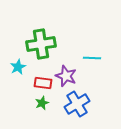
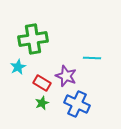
green cross: moved 8 px left, 5 px up
red rectangle: moved 1 px left; rotated 24 degrees clockwise
blue cross: rotated 35 degrees counterclockwise
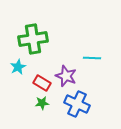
green star: rotated 16 degrees clockwise
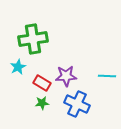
cyan line: moved 15 px right, 18 px down
purple star: rotated 25 degrees counterclockwise
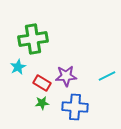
cyan line: rotated 30 degrees counterclockwise
blue cross: moved 2 px left, 3 px down; rotated 20 degrees counterclockwise
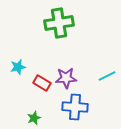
green cross: moved 26 px right, 16 px up
cyan star: rotated 14 degrees clockwise
purple star: moved 2 px down
green star: moved 8 px left, 15 px down; rotated 16 degrees counterclockwise
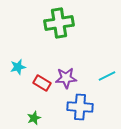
blue cross: moved 5 px right
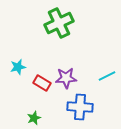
green cross: rotated 16 degrees counterclockwise
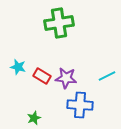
green cross: rotated 16 degrees clockwise
cyan star: rotated 28 degrees clockwise
purple star: rotated 10 degrees clockwise
red rectangle: moved 7 px up
blue cross: moved 2 px up
